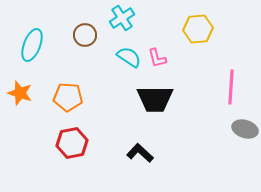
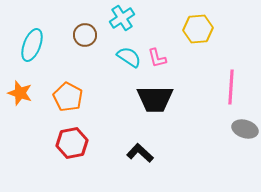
orange pentagon: rotated 24 degrees clockwise
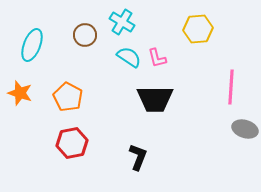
cyan cross: moved 4 px down; rotated 25 degrees counterclockwise
black L-shape: moved 2 px left, 4 px down; rotated 68 degrees clockwise
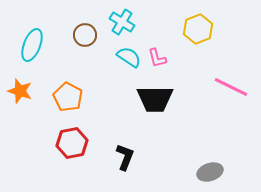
yellow hexagon: rotated 16 degrees counterclockwise
pink line: rotated 68 degrees counterclockwise
orange star: moved 2 px up
gray ellipse: moved 35 px left, 43 px down; rotated 35 degrees counterclockwise
black L-shape: moved 13 px left
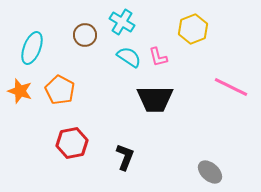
yellow hexagon: moved 5 px left
cyan ellipse: moved 3 px down
pink L-shape: moved 1 px right, 1 px up
orange pentagon: moved 8 px left, 7 px up
gray ellipse: rotated 60 degrees clockwise
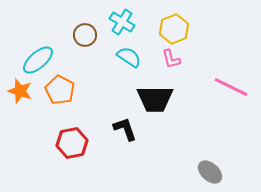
yellow hexagon: moved 19 px left
cyan ellipse: moved 6 px right, 12 px down; rotated 28 degrees clockwise
pink L-shape: moved 13 px right, 2 px down
black L-shape: moved 28 px up; rotated 40 degrees counterclockwise
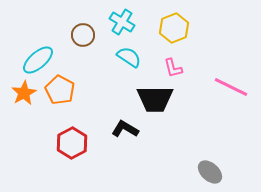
yellow hexagon: moved 1 px up
brown circle: moved 2 px left
pink L-shape: moved 2 px right, 9 px down
orange star: moved 4 px right, 2 px down; rotated 25 degrees clockwise
black L-shape: rotated 40 degrees counterclockwise
red hexagon: rotated 16 degrees counterclockwise
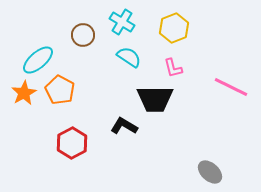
black L-shape: moved 1 px left, 3 px up
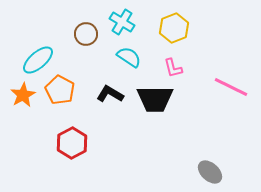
brown circle: moved 3 px right, 1 px up
orange star: moved 1 px left, 2 px down
black L-shape: moved 14 px left, 32 px up
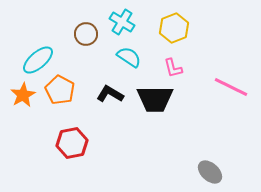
red hexagon: rotated 16 degrees clockwise
